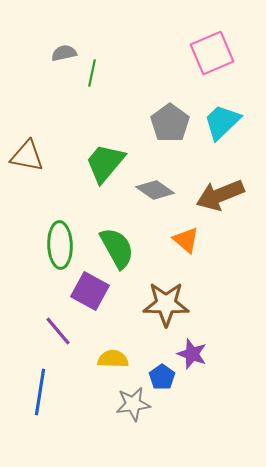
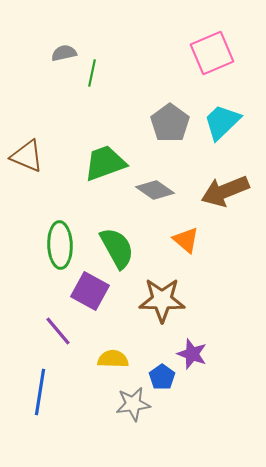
brown triangle: rotated 12 degrees clockwise
green trapezoid: rotated 30 degrees clockwise
brown arrow: moved 5 px right, 4 px up
brown star: moved 4 px left, 4 px up
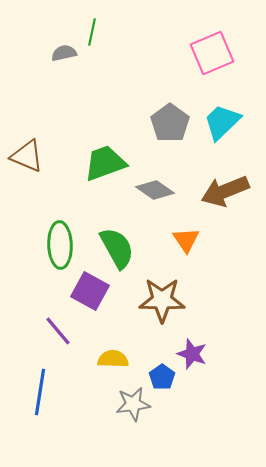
green line: moved 41 px up
orange triangle: rotated 16 degrees clockwise
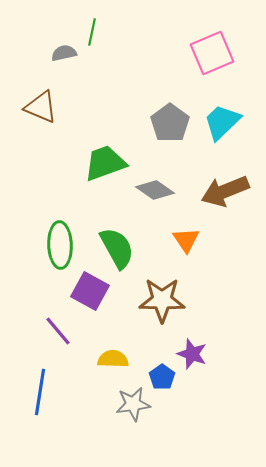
brown triangle: moved 14 px right, 49 px up
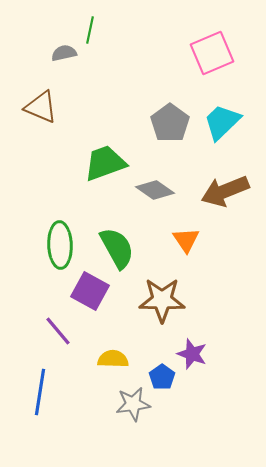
green line: moved 2 px left, 2 px up
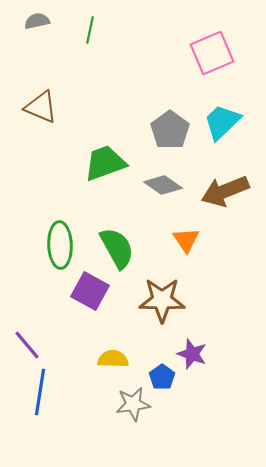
gray semicircle: moved 27 px left, 32 px up
gray pentagon: moved 7 px down
gray diamond: moved 8 px right, 5 px up
purple line: moved 31 px left, 14 px down
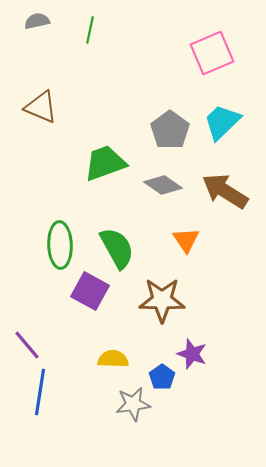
brown arrow: rotated 54 degrees clockwise
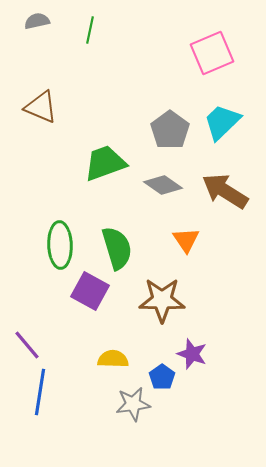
green semicircle: rotated 12 degrees clockwise
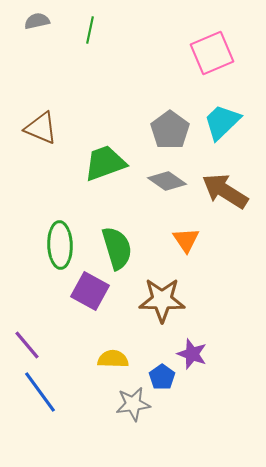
brown triangle: moved 21 px down
gray diamond: moved 4 px right, 4 px up
blue line: rotated 45 degrees counterclockwise
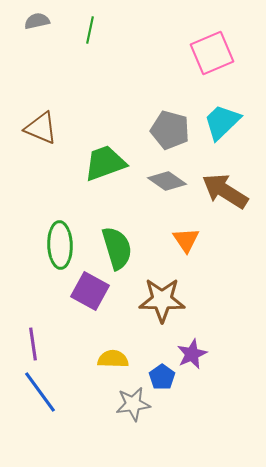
gray pentagon: rotated 21 degrees counterclockwise
purple line: moved 6 px right, 1 px up; rotated 32 degrees clockwise
purple star: rotated 28 degrees clockwise
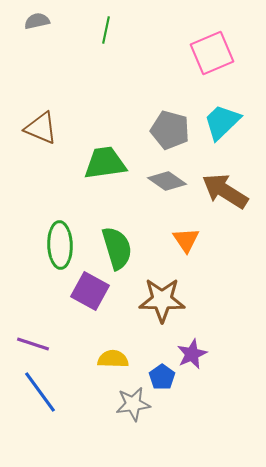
green line: moved 16 px right
green trapezoid: rotated 12 degrees clockwise
purple line: rotated 64 degrees counterclockwise
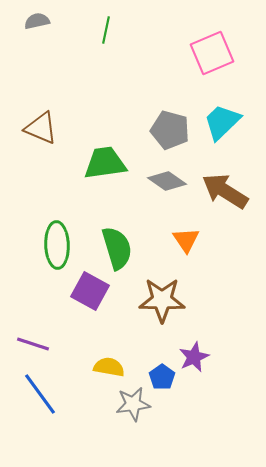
green ellipse: moved 3 px left
purple star: moved 2 px right, 3 px down
yellow semicircle: moved 4 px left, 8 px down; rotated 8 degrees clockwise
blue line: moved 2 px down
